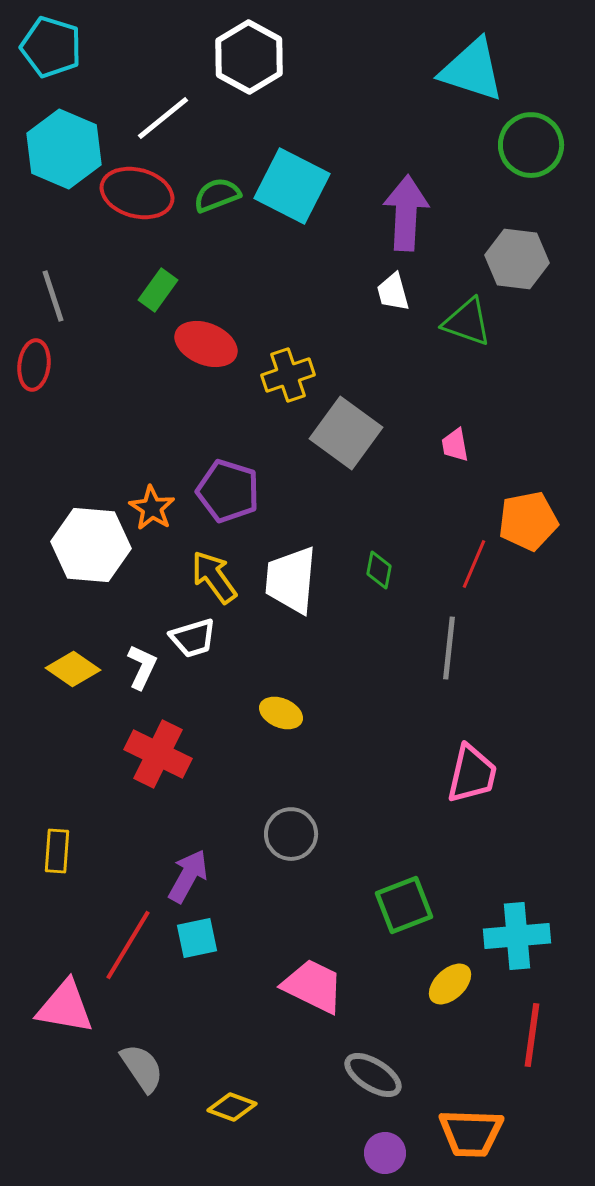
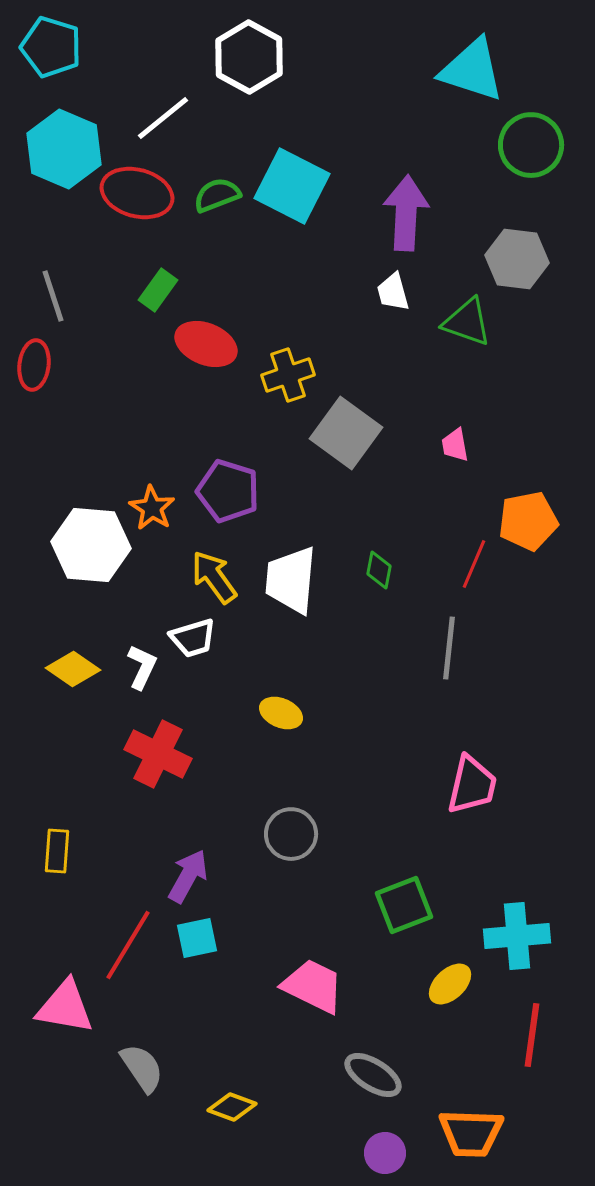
pink trapezoid at (472, 774): moved 11 px down
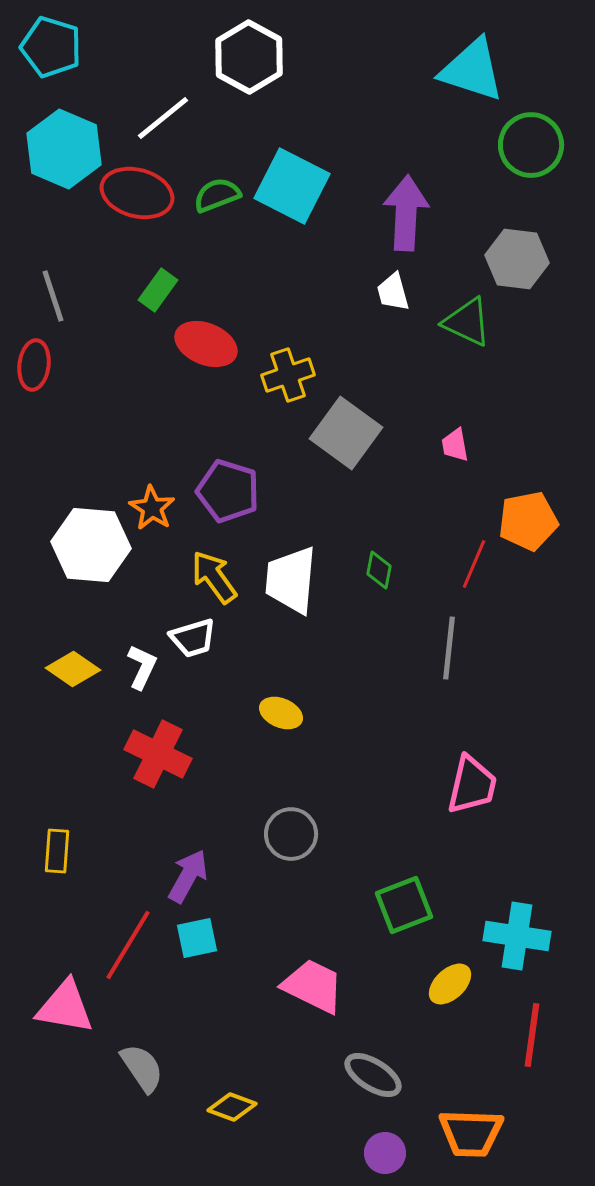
green triangle at (467, 322): rotated 6 degrees clockwise
cyan cross at (517, 936): rotated 14 degrees clockwise
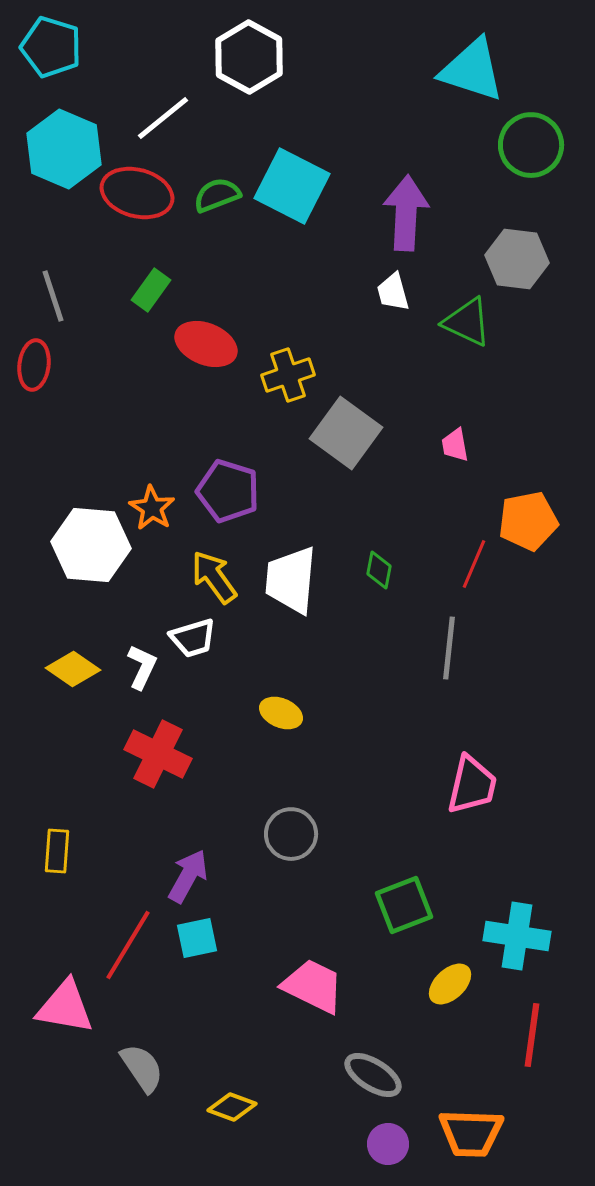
green rectangle at (158, 290): moved 7 px left
purple circle at (385, 1153): moved 3 px right, 9 px up
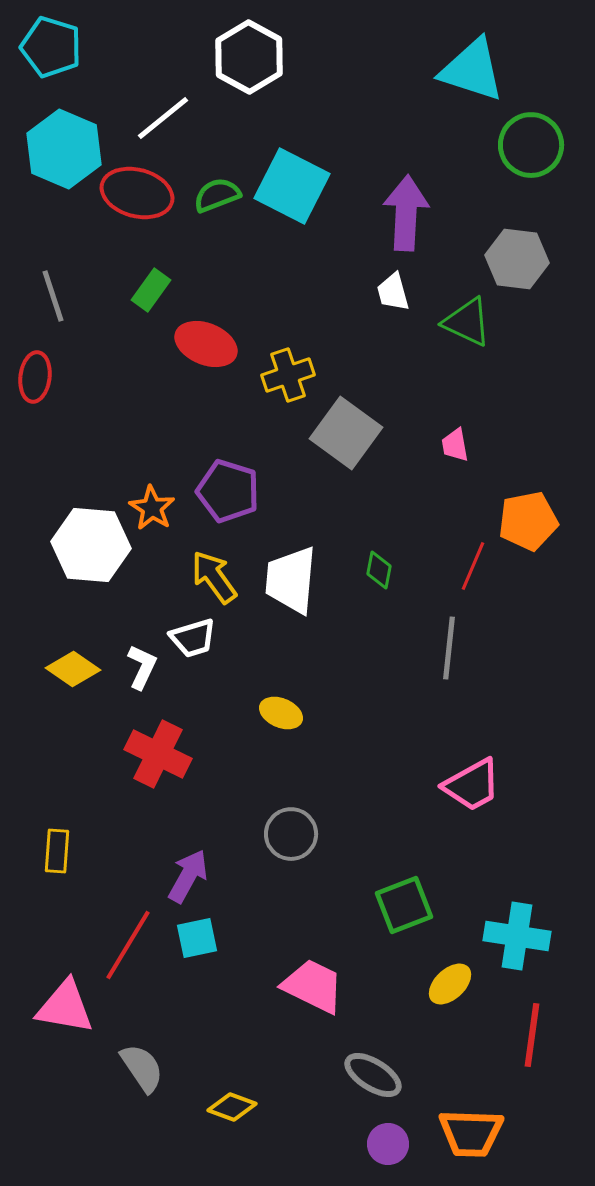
red ellipse at (34, 365): moved 1 px right, 12 px down
red line at (474, 564): moved 1 px left, 2 px down
pink trapezoid at (472, 785): rotated 48 degrees clockwise
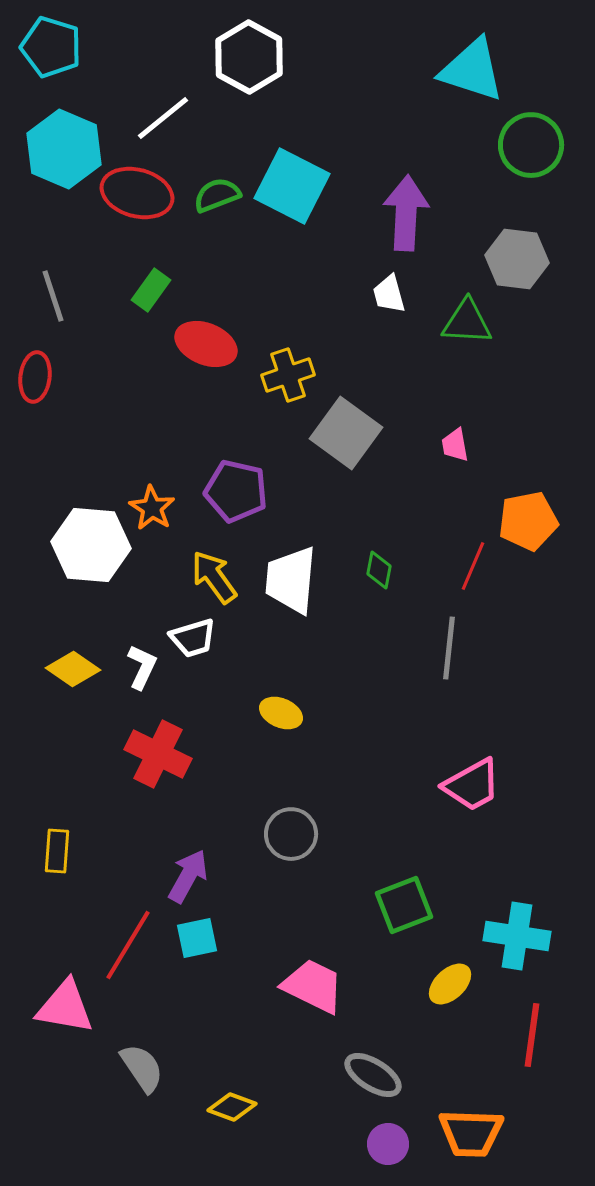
white trapezoid at (393, 292): moved 4 px left, 2 px down
green triangle at (467, 322): rotated 22 degrees counterclockwise
purple pentagon at (228, 491): moved 8 px right; rotated 4 degrees counterclockwise
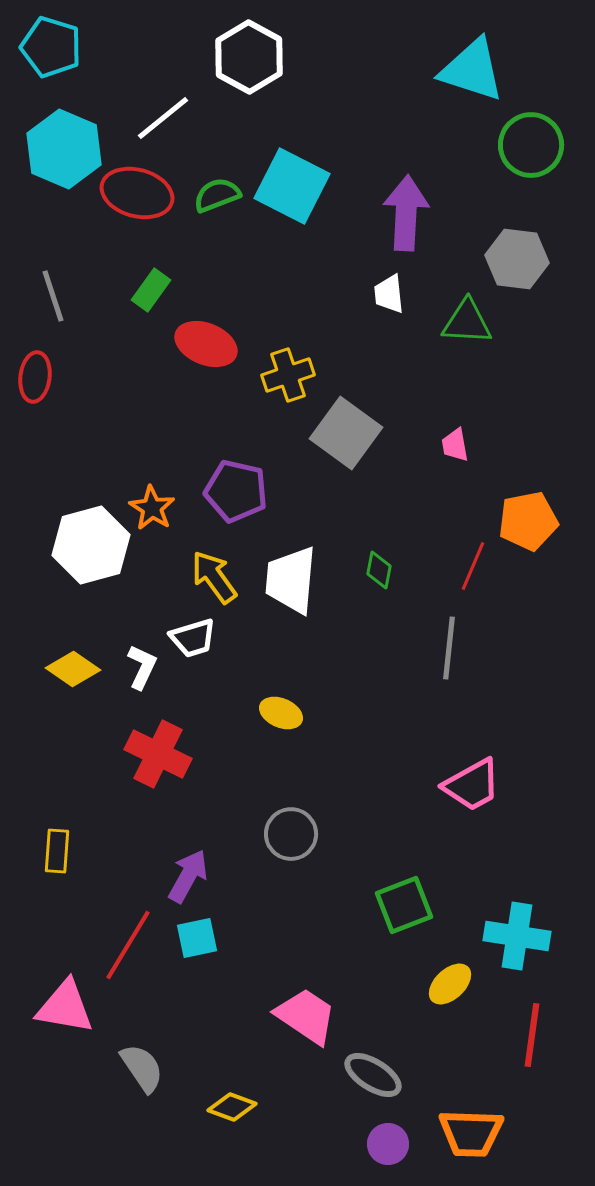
white trapezoid at (389, 294): rotated 9 degrees clockwise
white hexagon at (91, 545): rotated 20 degrees counterclockwise
pink trapezoid at (313, 986): moved 7 px left, 30 px down; rotated 8 degrees clockwise
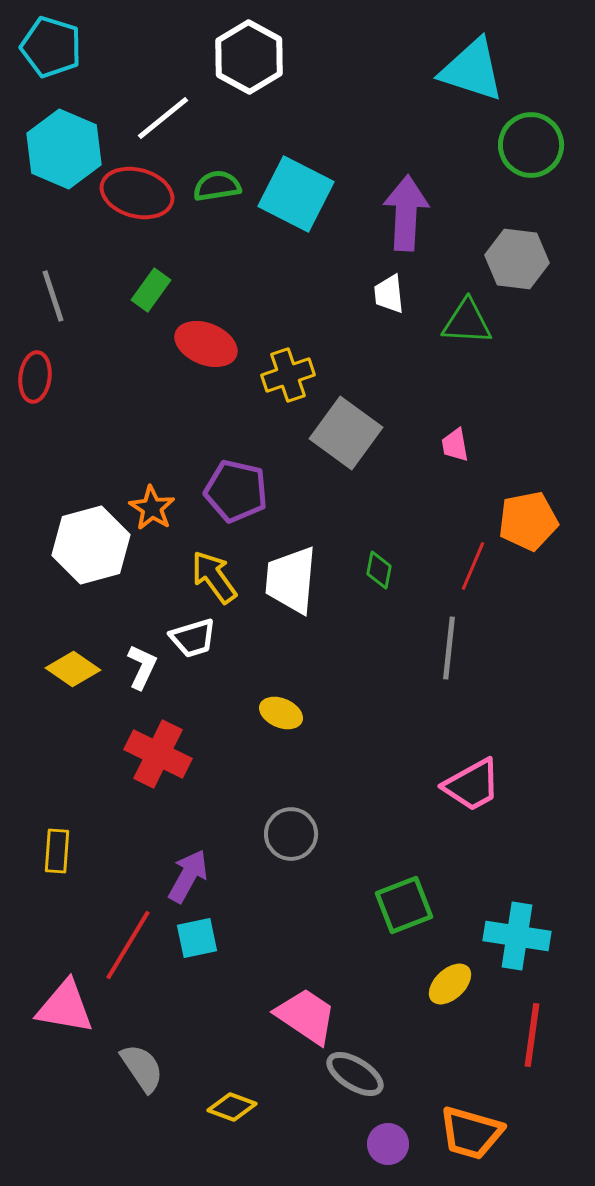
cyan square at (292, 186): moved 4 px right, 8 px down
green semicircle at (217, 195): moved 9 px up; rotated 12 degrees clockwise
gray ellipse at (373, 1075): moved 18 px left, 1 px up
orange trapezoid at (471, 1133): rotated 14 degrees clockwise
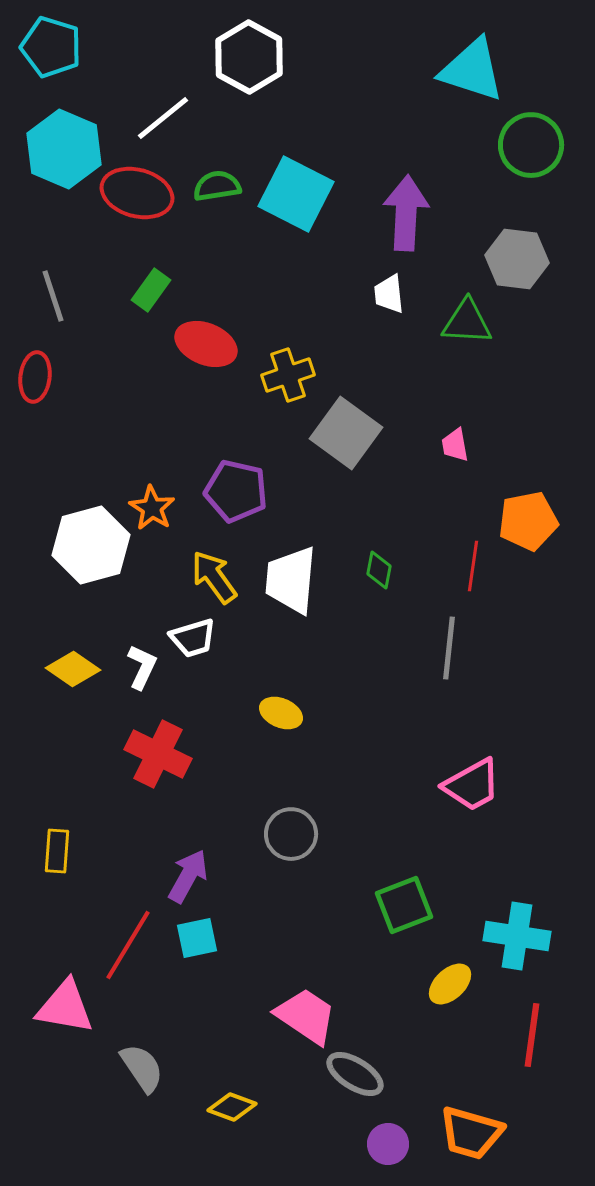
red line at (473, 566): rotated 15 degrees counterclockwise
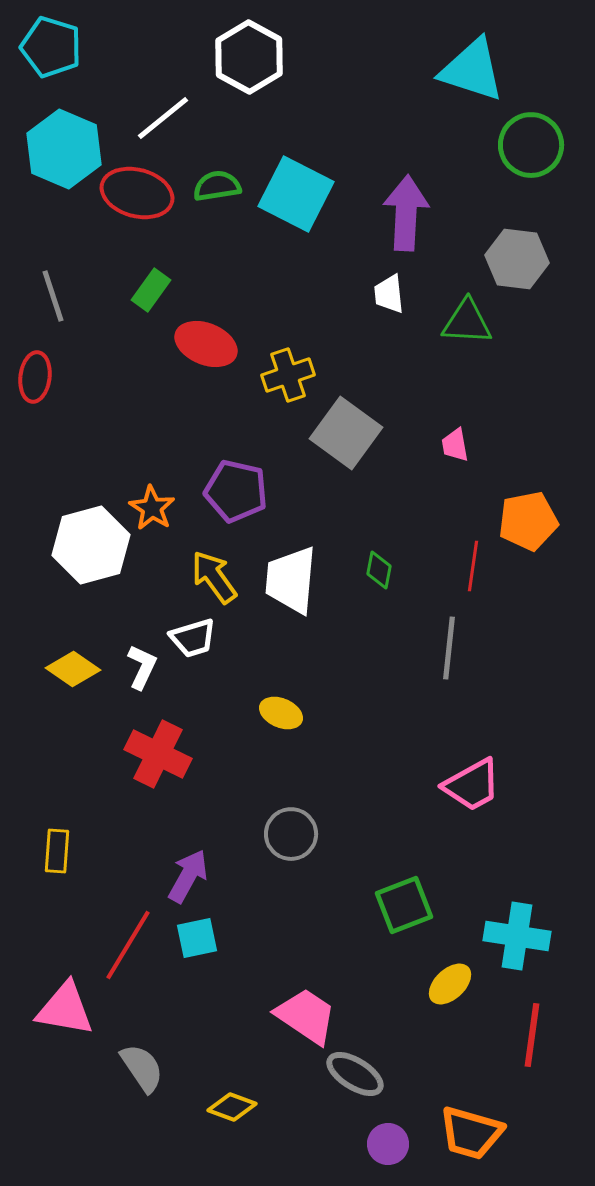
pink triangle at (65, 1007): moved 2 px down
